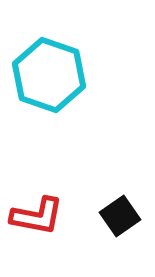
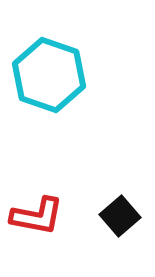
black square: rotated 6 degrees counterclockwise
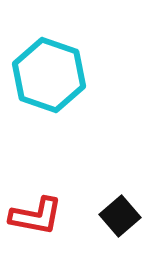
red L-shape: moved 1 px left
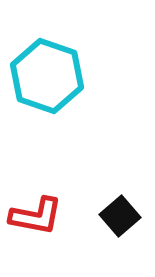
cyan hexagon: moved 2 px left, 1 px down
